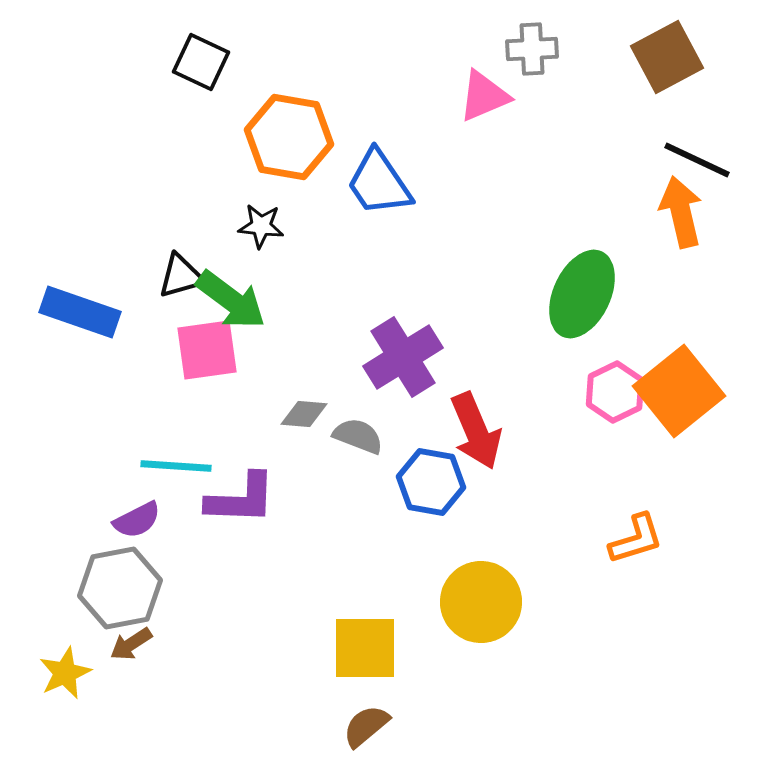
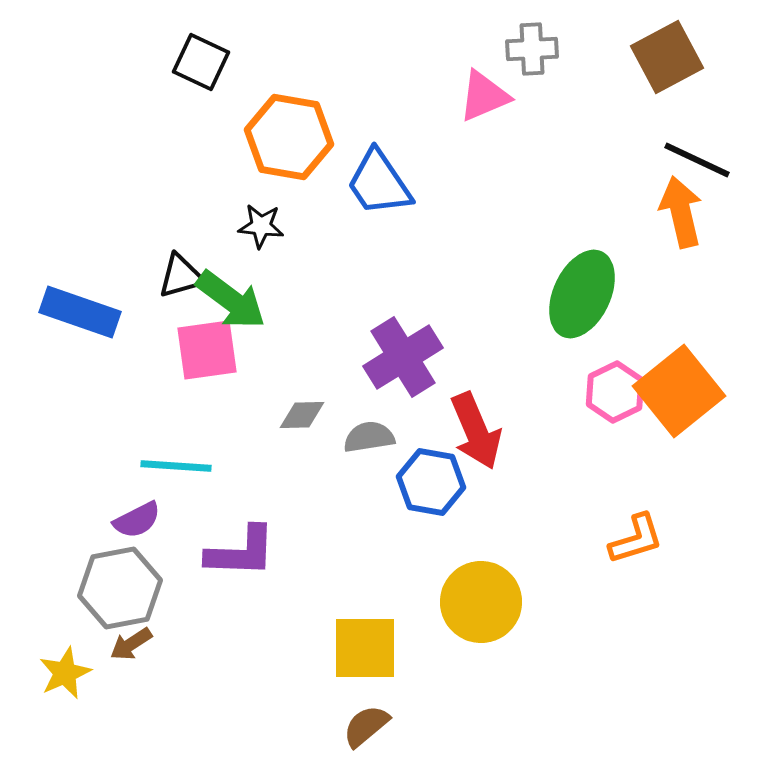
gray diamond: moved 2 px left, 1 px down; rotated 6 degrees counterclockwise
gray semicircle: moved 11 px right, 1 px down; rotated 30 degrees counterclockwise
purple L-shape: moved 53 px down
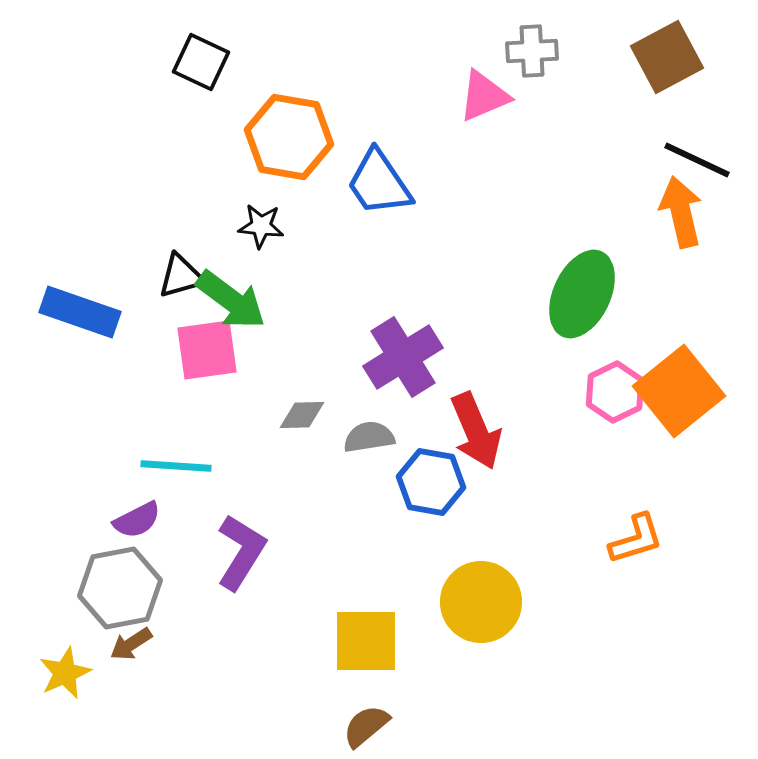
gray cross: moved 2 px down
purple L-shape: rotated 60 degrees counterclockwise
yellow square: moved 1 px right, 7 px up
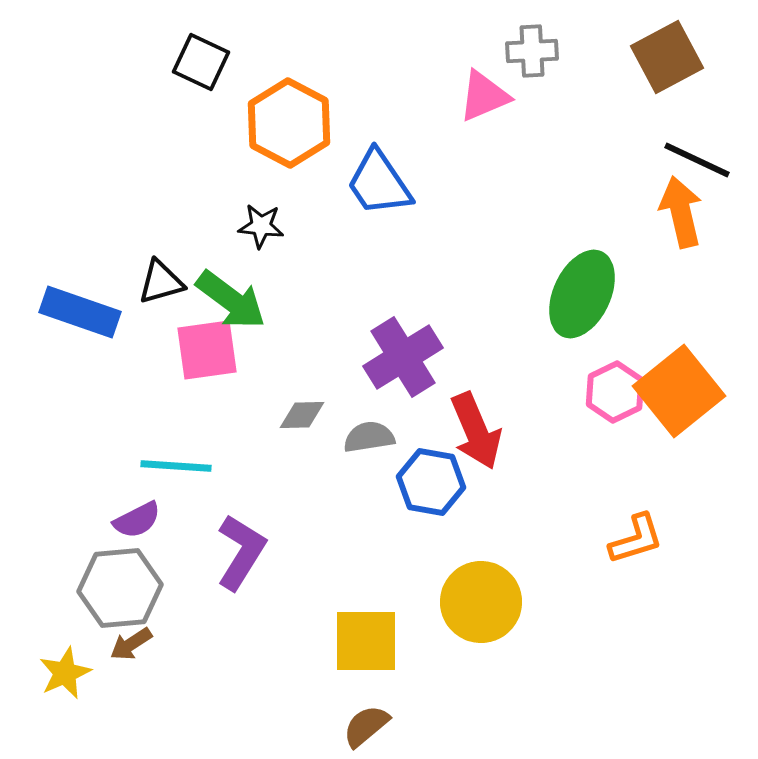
orange hexagon: moved 14 px up; rotated 18 degrees clockwise
black triangle: moved 20 px left, 6 px down
gray hexagon: rotated 6 degrees clockwise
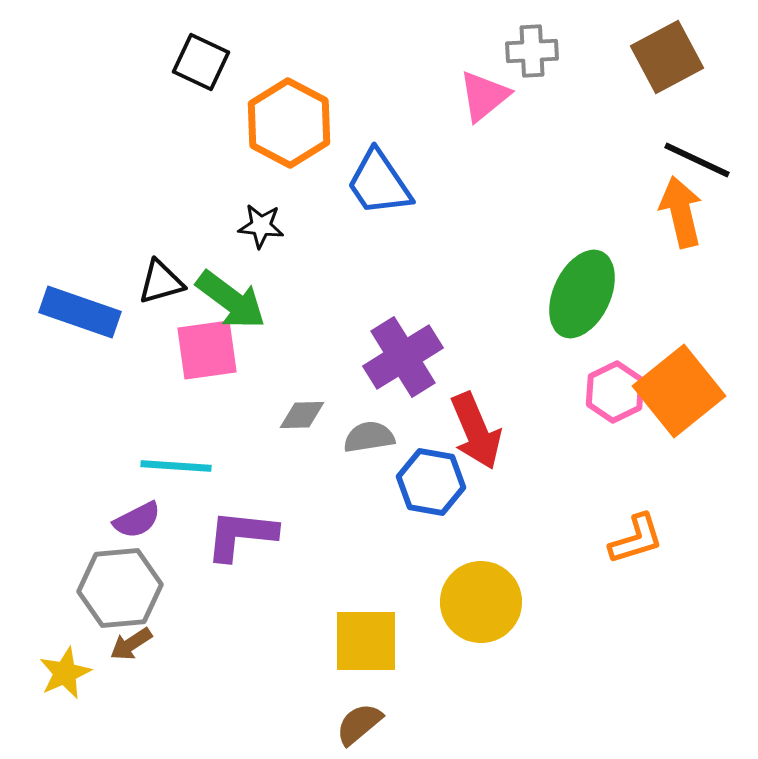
pink triangle: rotated 16 degrees counterclockwise
purple L-shape: moved 17 px up; rotated 116 degrees counterclockwise
brown semicircle: moved 7 px left, 2 px up
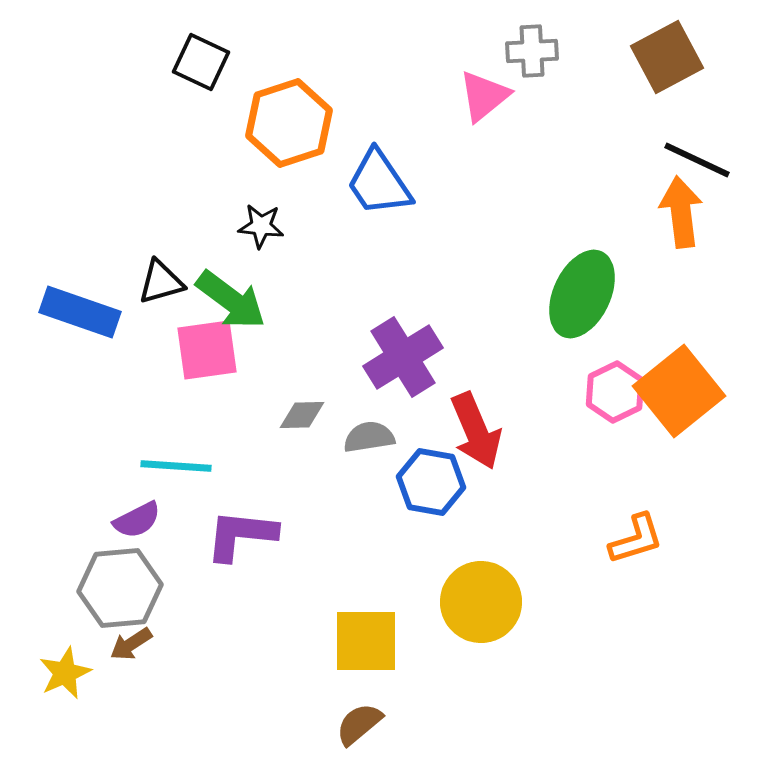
orange hexagon: rotated 14 degrees clockwise
orange arrow: rotated 6 degrees clockwise
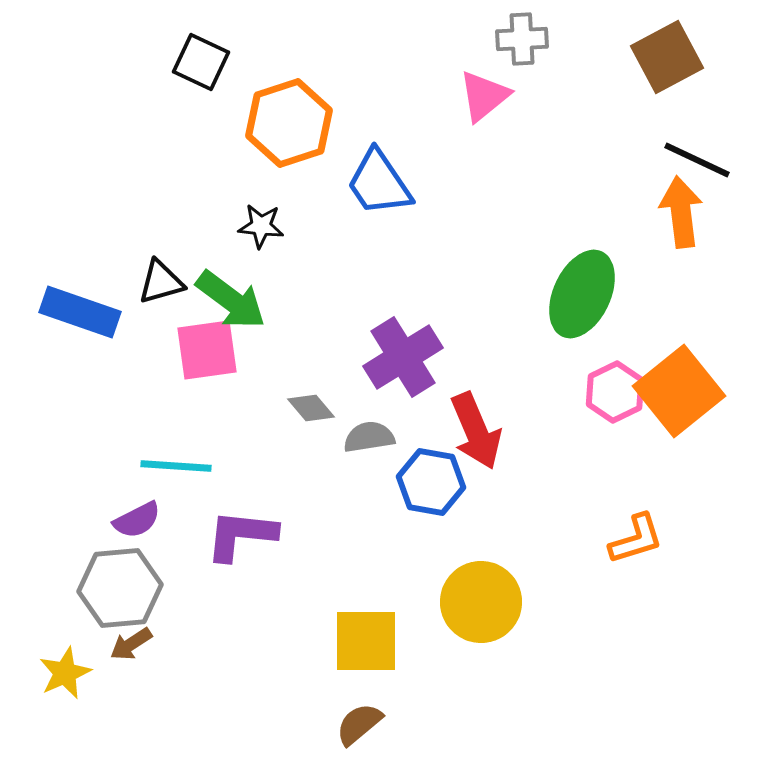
gray cross: moved 10 px left, 12 px up
gray diamond: moved 9 px right, 7 px up; rotated 51 degrees clockwise
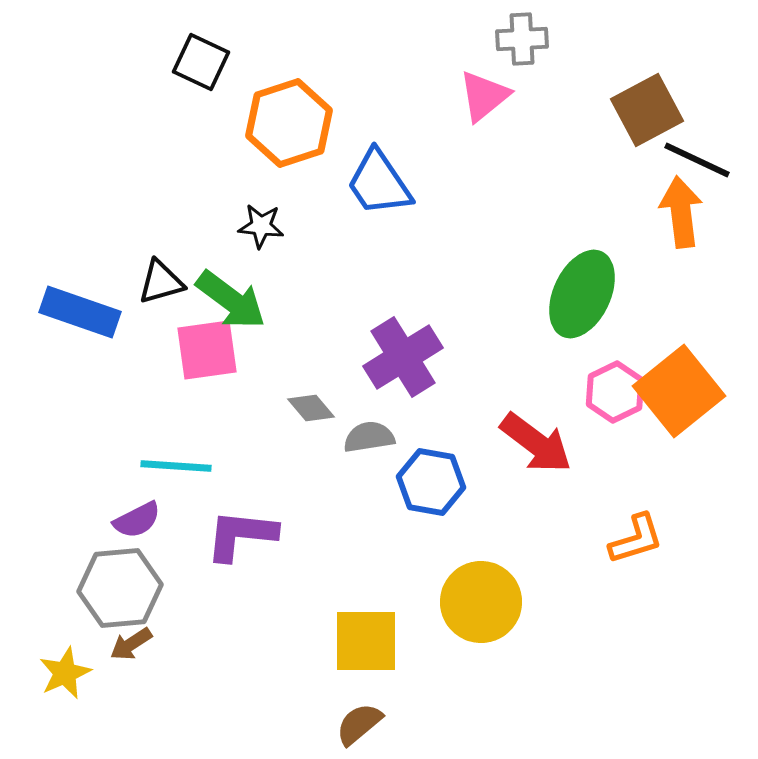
brown square: moved 20 px left, 53 px down
red arrow: moved 60 px right, 12 px down; rotated 30 degrees counterclockwise
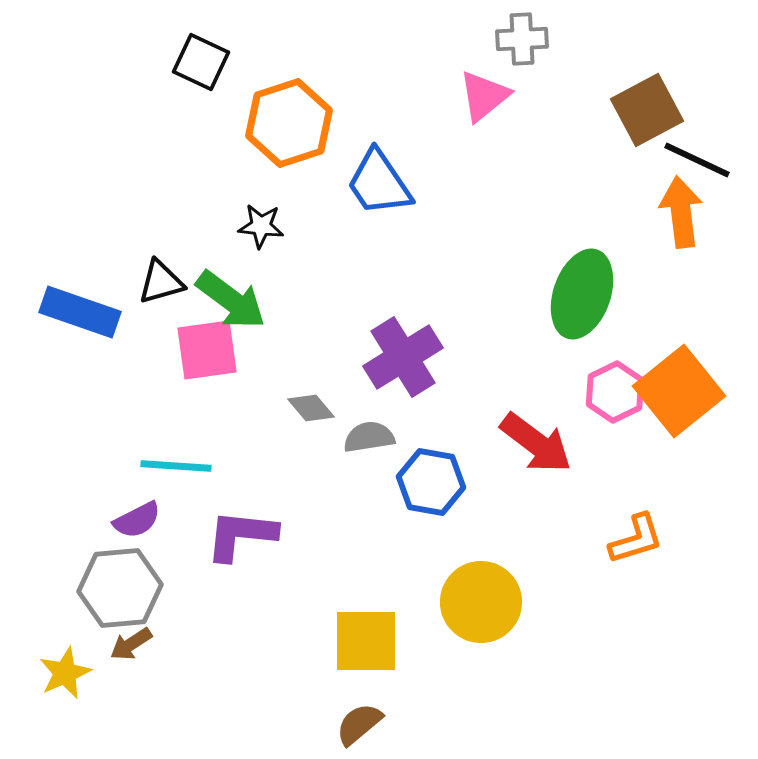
green ellipse: rotated 6 degrees counterclockwise
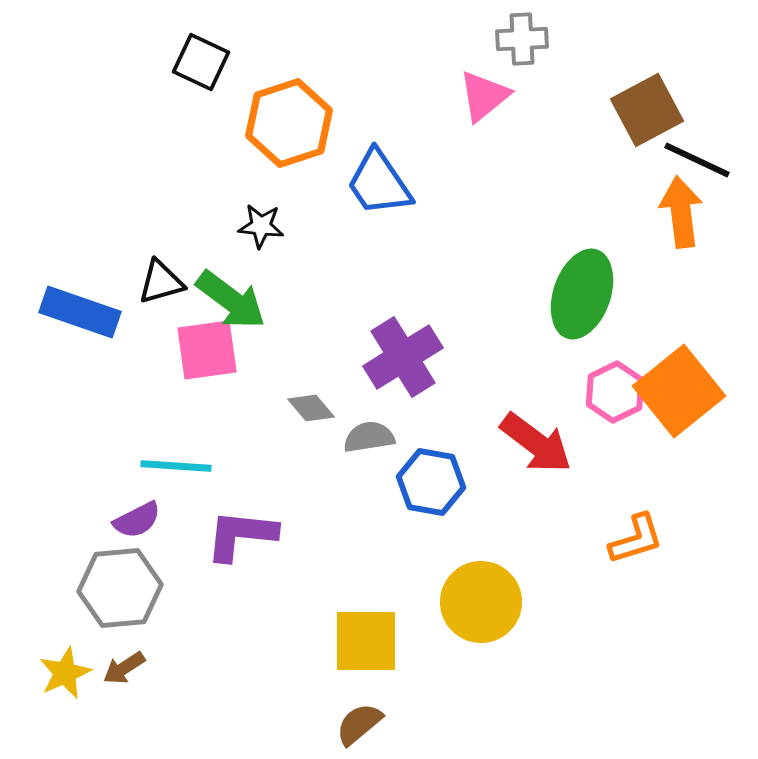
brown arrow: moved 7 px left, 24 px down
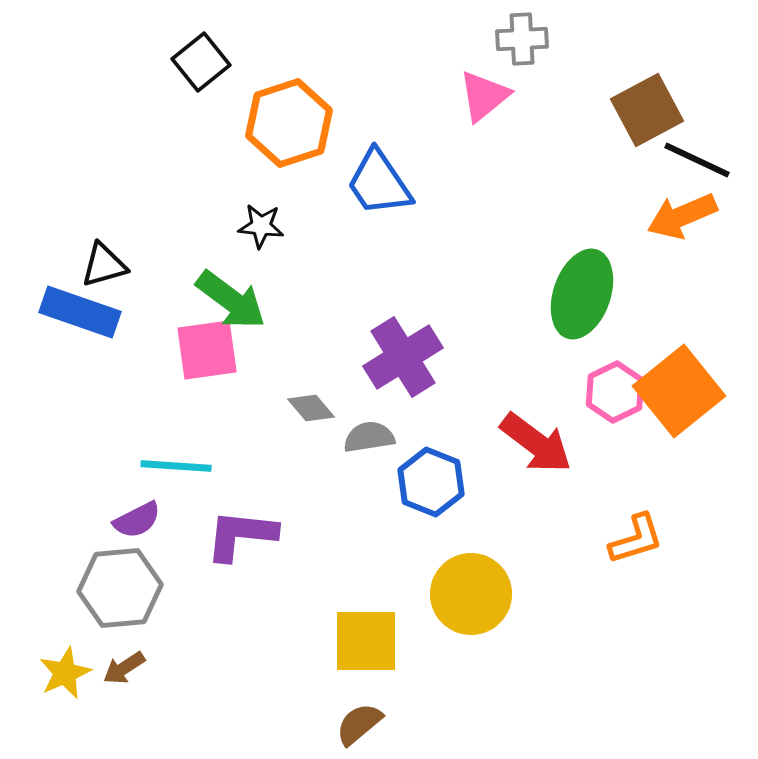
black square: rotated 26 degrees clockwise
orange arrow: moved 1 px right, 4 px down; rotated 106 degrees counterclockwise
black triangle: moved 57 px left, 17 px up
blue hexagon: rotated 12 degrees clockwise
yellow circle: moved 10 px left, 8 px up
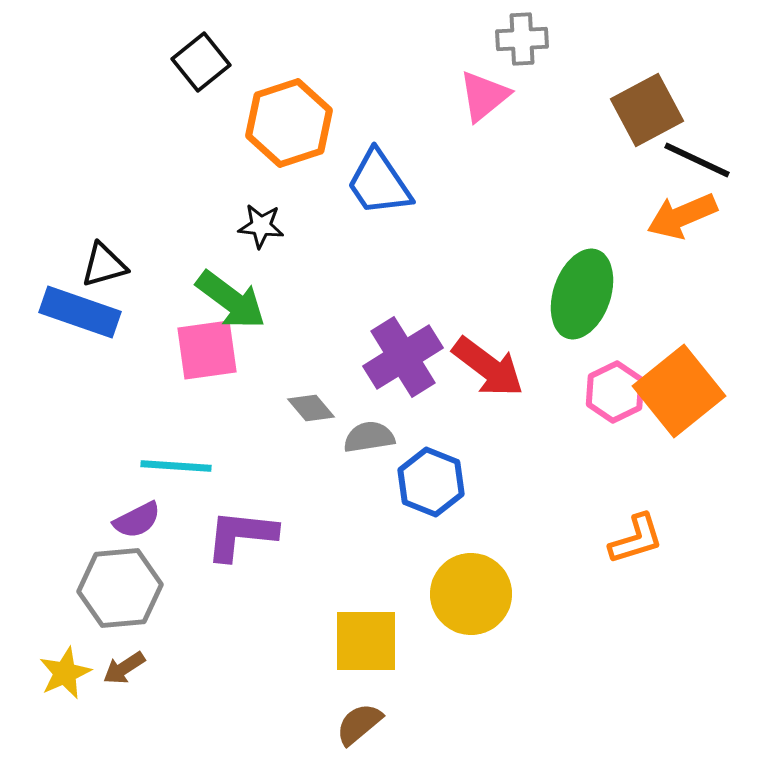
red arrow: moved 48 px left, 76 px up
